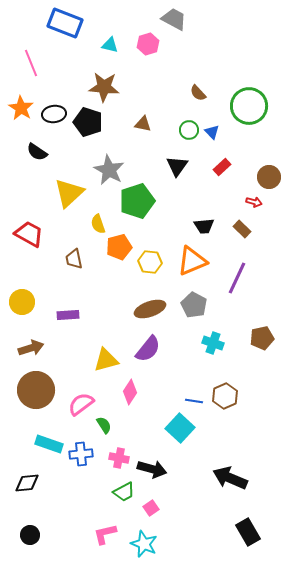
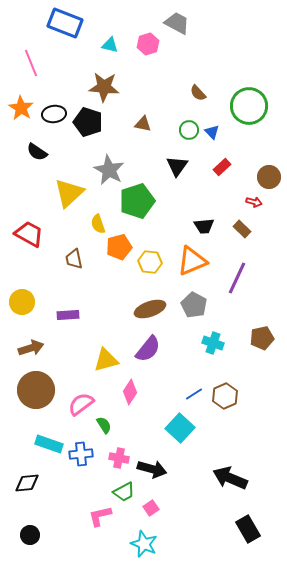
gray trapezoid at (174, 19): moved 3 px right, 4 px down
blue line at (194, 401): moved 7 px up; rotated 42 degrees counterclockwise
black rectangle at (248, 532): moved 3 px up
pink L-shape at (105, 534): moved 5 px left, 18 px up
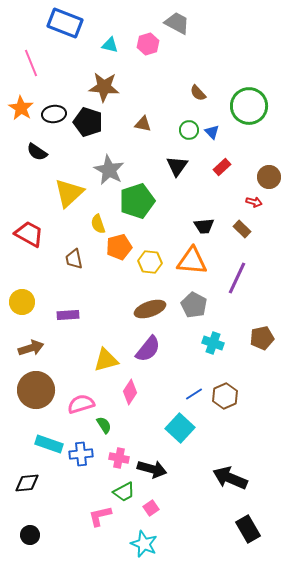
orange triangle at (192, 261): rotated 28 degrees clockwise
pink semicircle at (81, 404): rotated 20 degrees clockwise
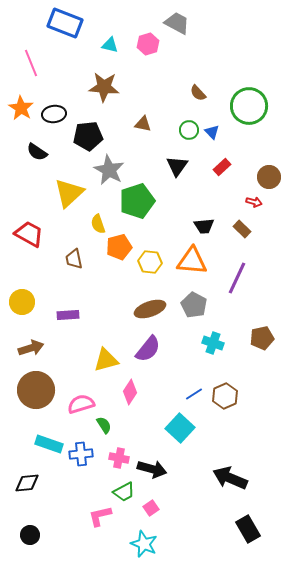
black pentagon at (88, 122): moved 14 px down; rotated 24 degrees counterclockwise
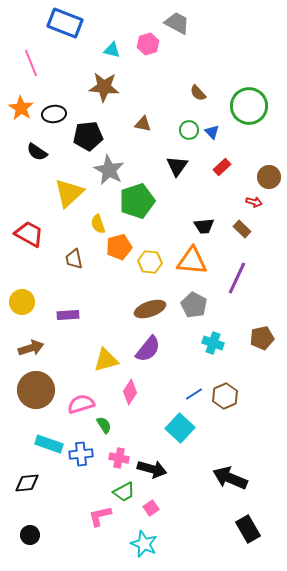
cyan triangle at (110, 45): moved 2 px right, 5 px down
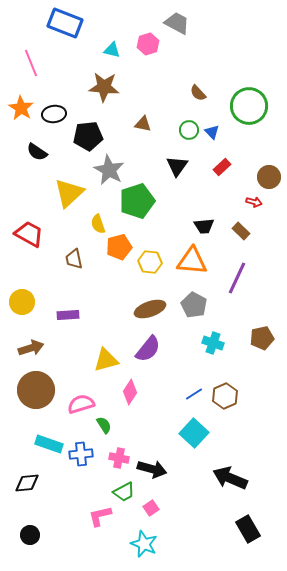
brown rectangle at (242, 229): moved 1 px left, 2 px down
cyan square at (180, 428): moved 14 px right, 5 px down
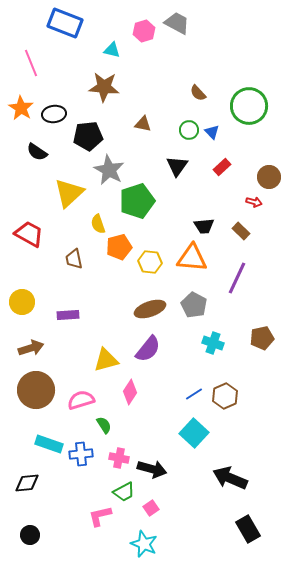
pink hexagon at (148, 44): moved 4 px left, 13 px up
orange triangle at (192, 261): moved 3 px up
pink semicircle at (81, 404): moved 4 px up
